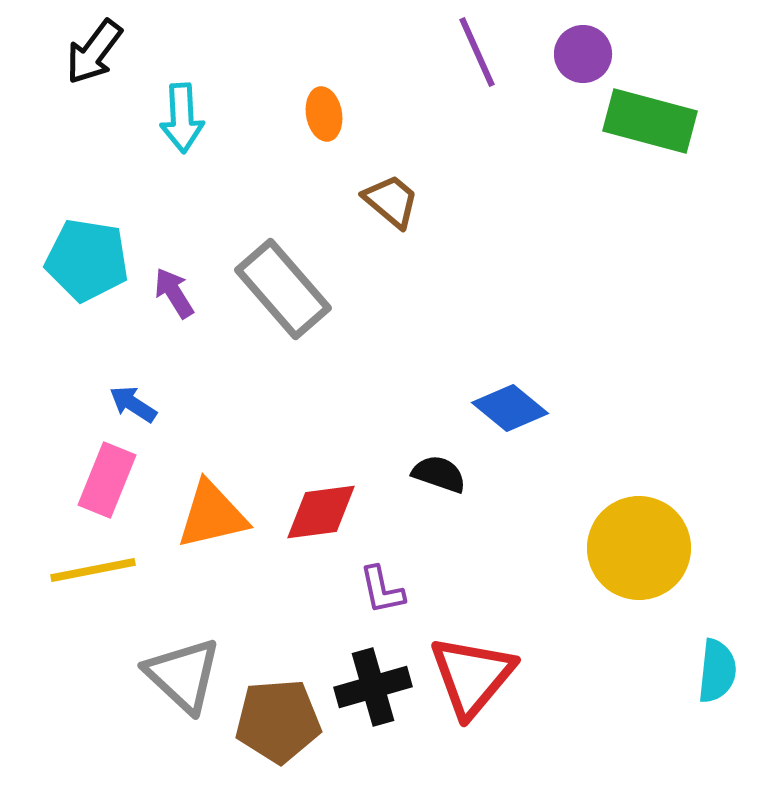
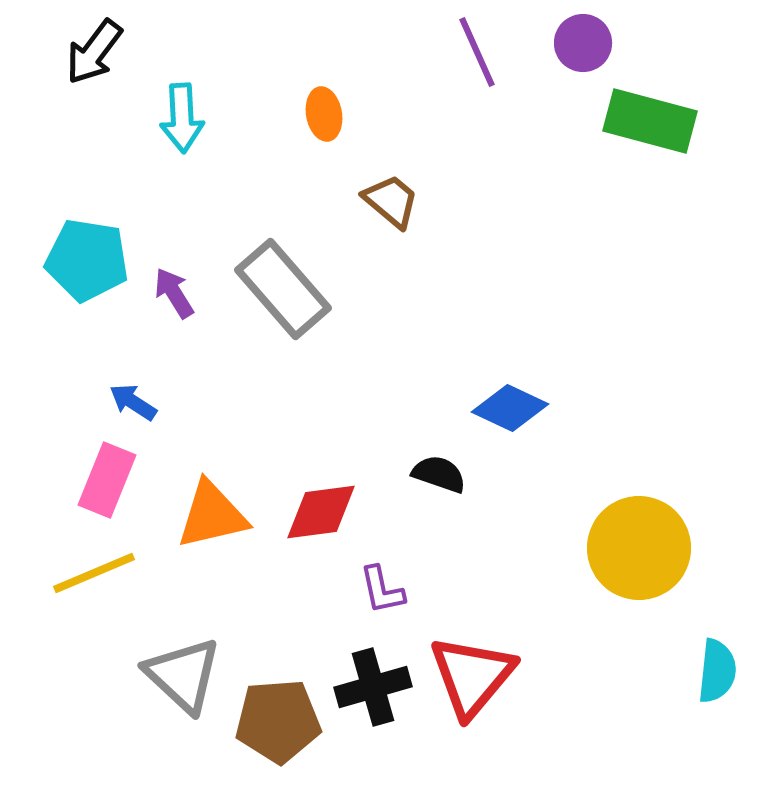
purple circle: moved 11 px up
blue arrow: moved 2 px up
blue diamond: rotated 14 degrees counterclockwise
yellow line: moved 1 px right, 3 px down; rotated 12 degrees counterclockwise
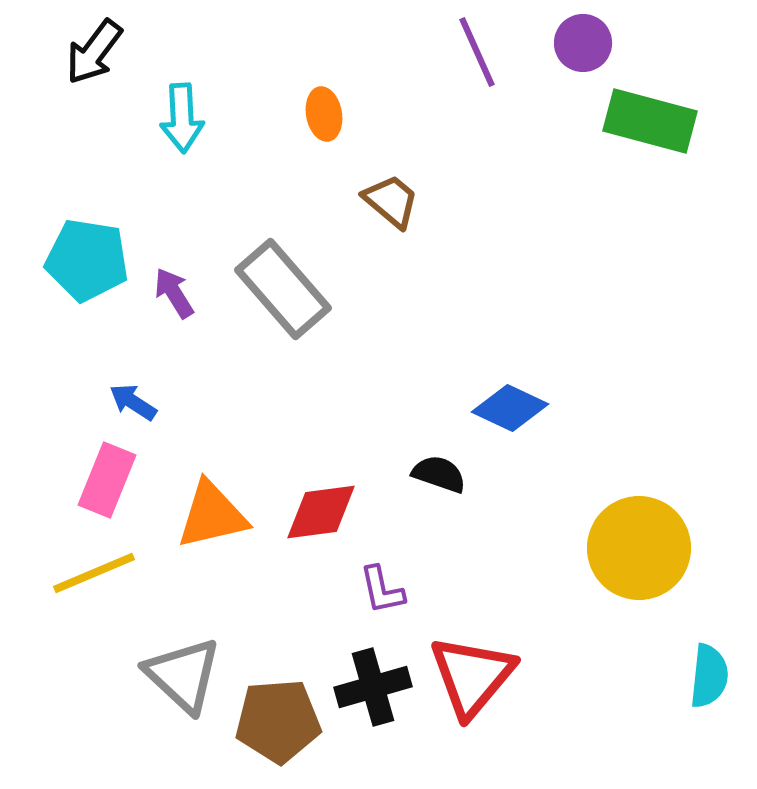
cyan semicircle: moved 8 px left, 5 px down
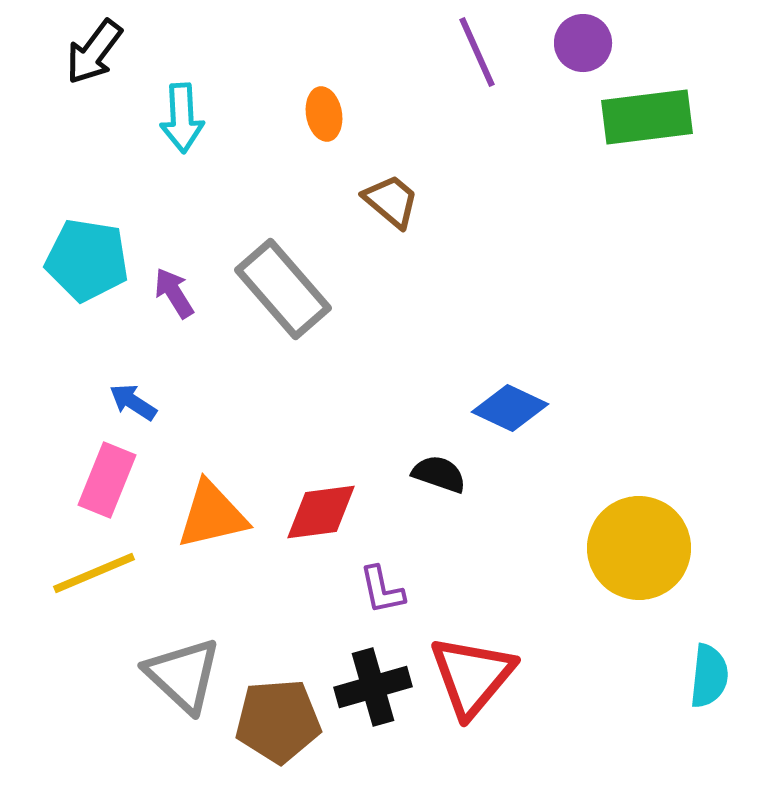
green rectangle: moved 3 px left, 4 px up; rotated 22 degrees counterclockwise
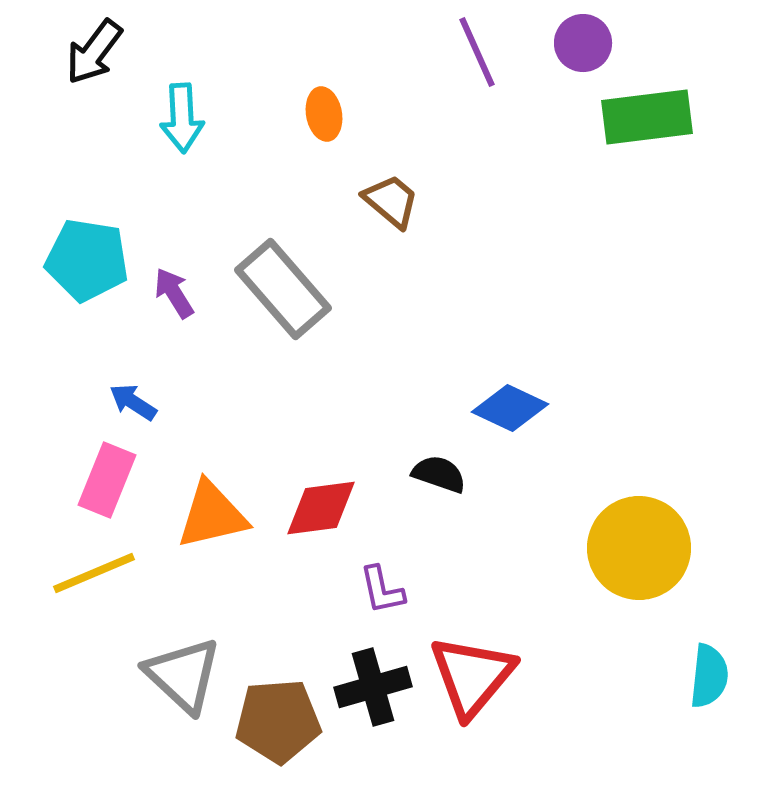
red diamond: moved 4 px up
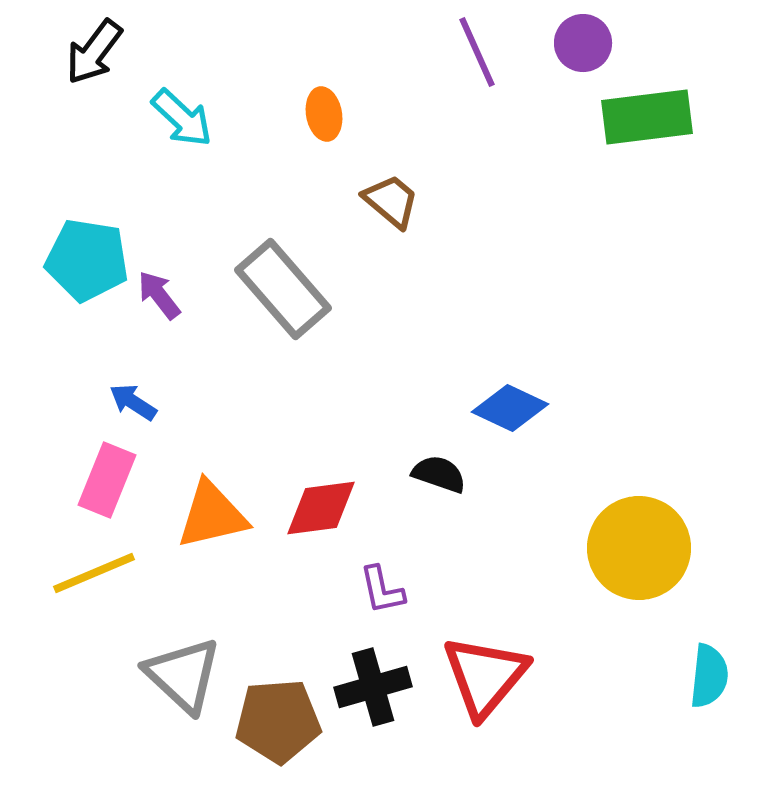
cyan arrow: rotated 44 degrees counterclockwise
purple arrow: moved 15 px left, 2 px down; rotated 6 degrees counterclockwise
red triangle: moved 13 px right
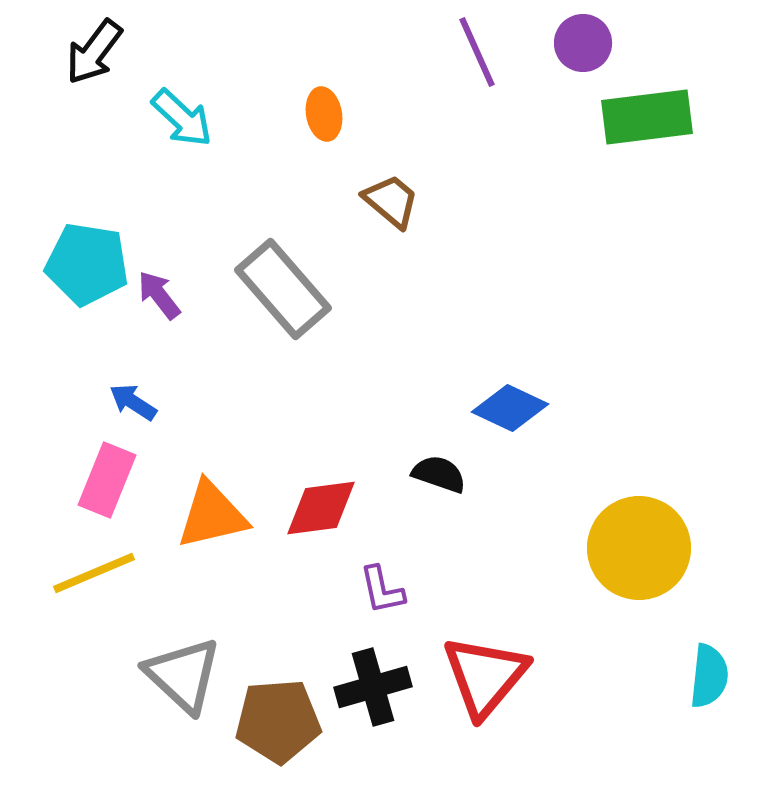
cyan pentagon: moved 4 px down
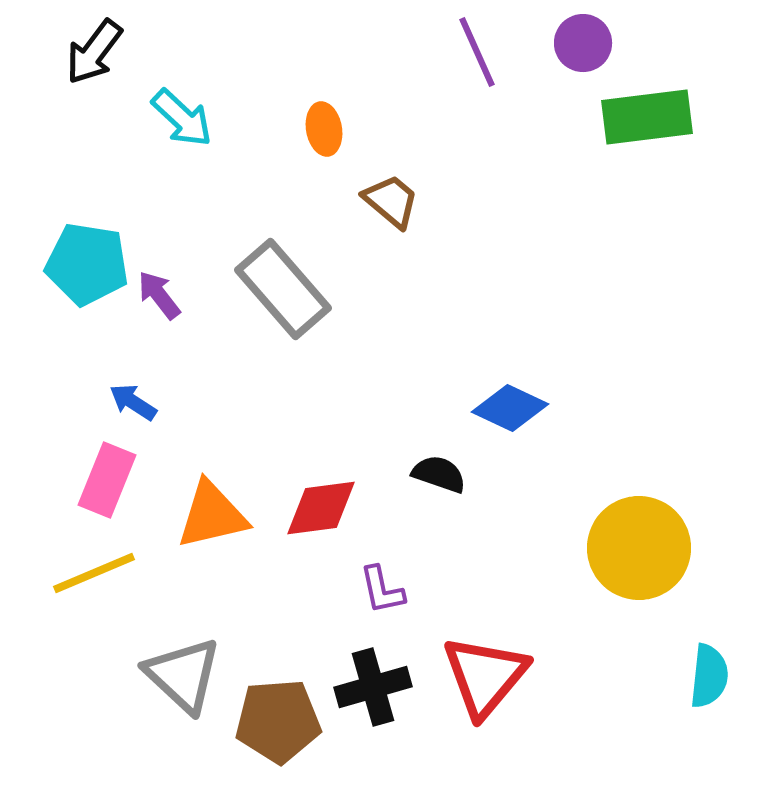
orange ellipse: moved 15 px down
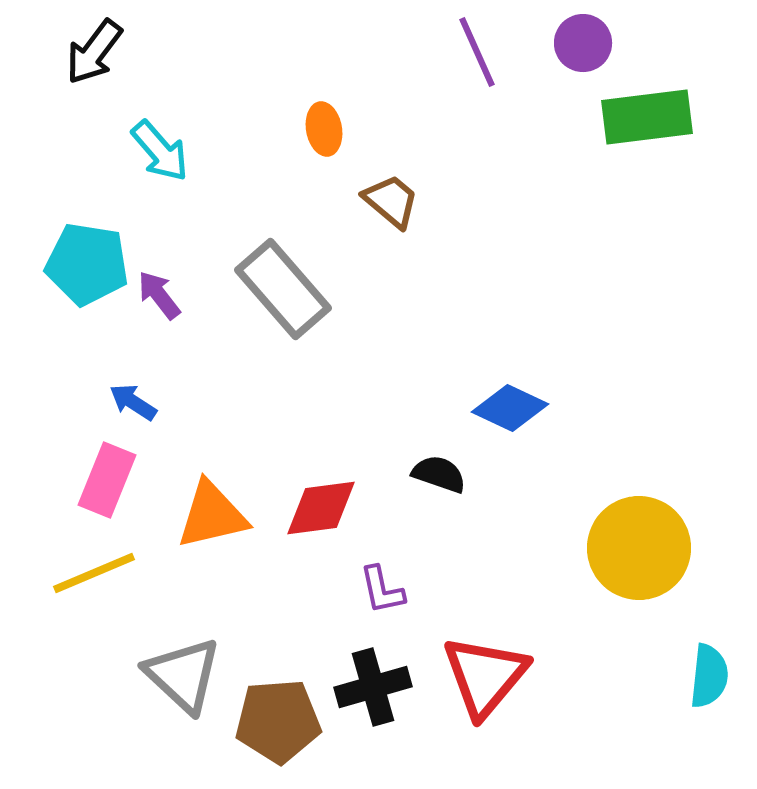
cyan arrow: moved 22 px left, 33 px down; rotated 6 degrees clockwise
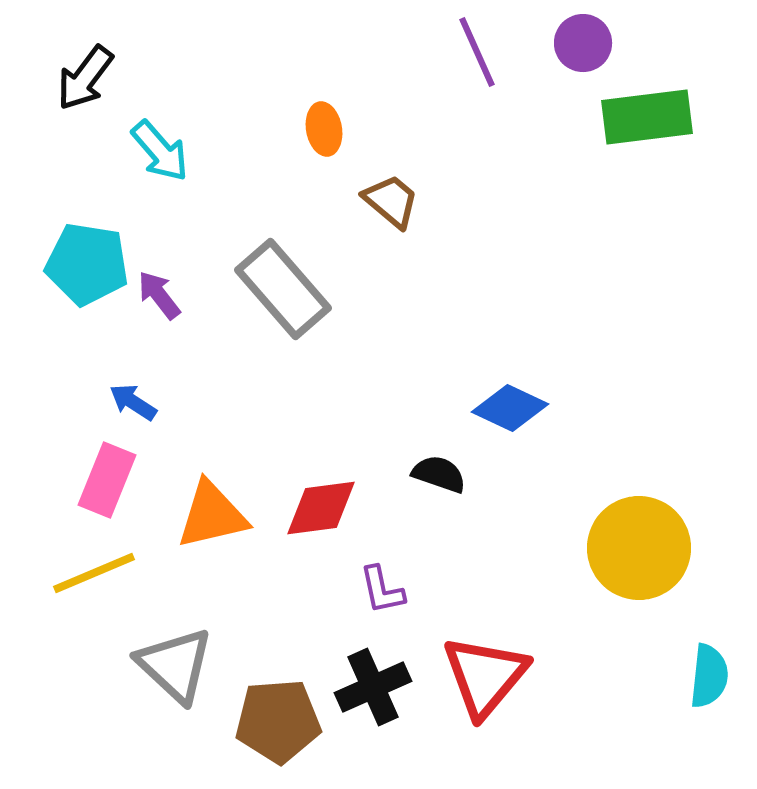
black arrow: moved 9 px left, 26 px down
gray triangle: moved 8 px left, 10 px up
black cross: rotated 8 degrees counterclockwise
